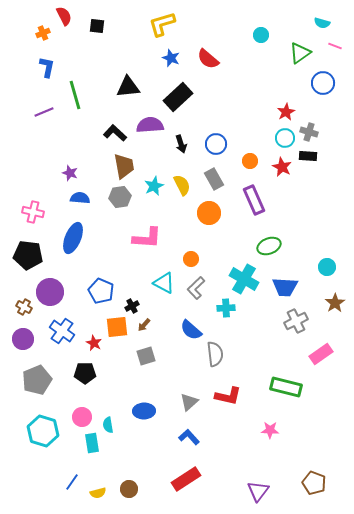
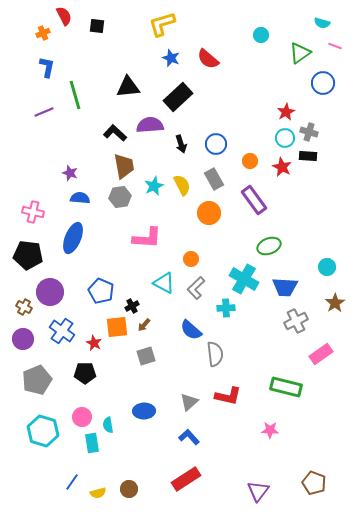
purple rectangle at (254, 200): rotated 12 degrees counterclockwise
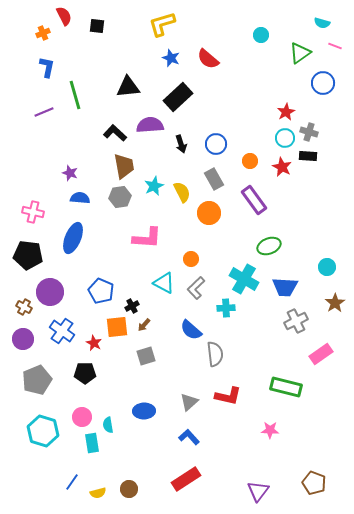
yellow semicircle at (182, 185): moved 7 px down
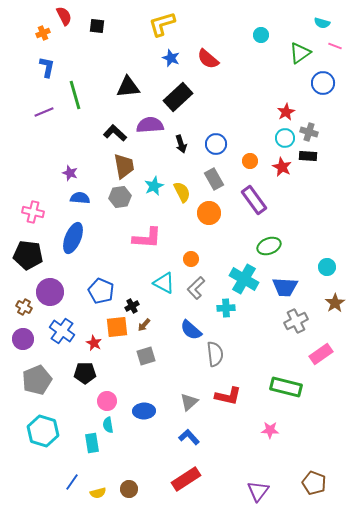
pink circle at (82, 417): moved 25 px right, 16 px up
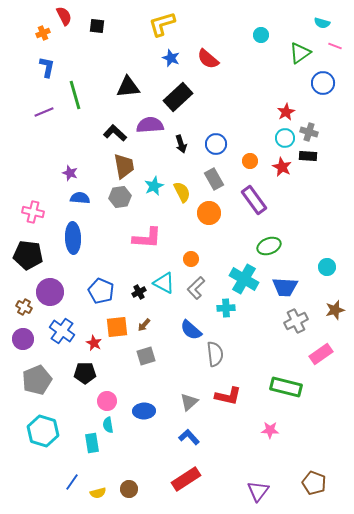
blue ellipse at (73, 238): rotated 24 degrees counterclockwise
brown star at (335, 303): moved 7 px down; rotated 18 degrees clockwise
black cross at (132, 306): moved 7 px right, 14 px up
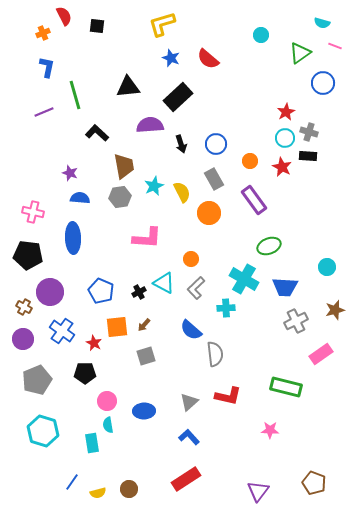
black L-shape at (115, 133): moved 18 px left
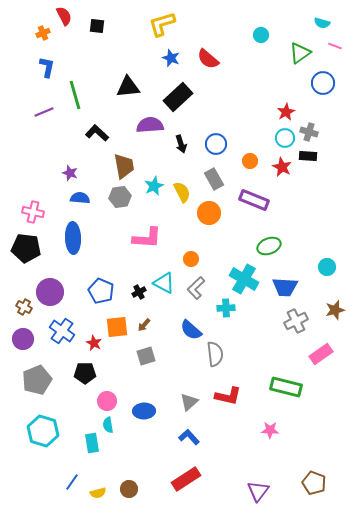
purple rectangle at (254, 200): rotated 32 degrees counterclockwise
black pentagon at (28, 255): moved 2 px left, 7 px up
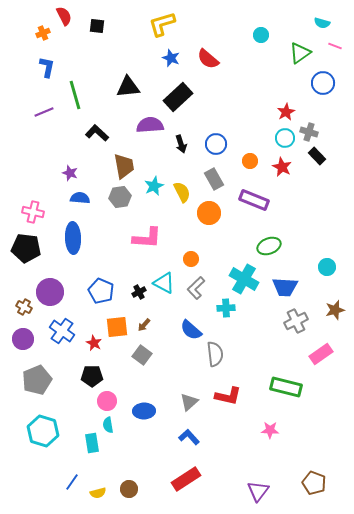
black rectangle at (308, 156): moved 9 px right; rotated 42 degrees clockwise
gray square at (146, 356): moved 4 px left, 1 px up; rotated 36 degrees counterclockwise
black pentagon at (85, 373): moved 7 px right, 3 px down
